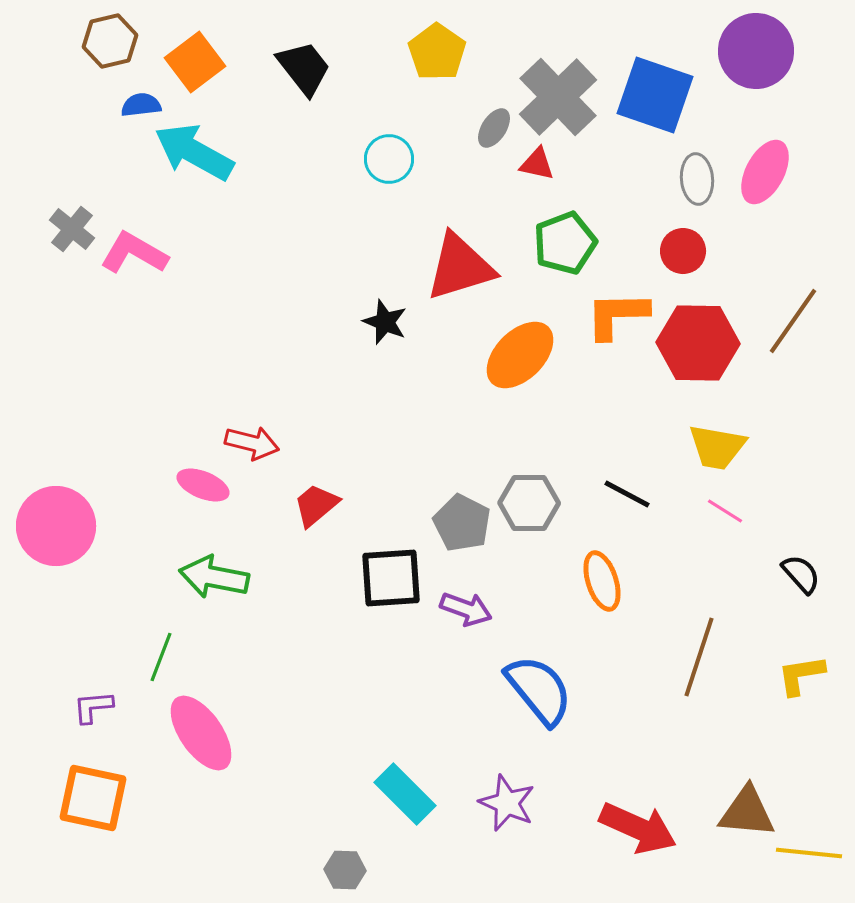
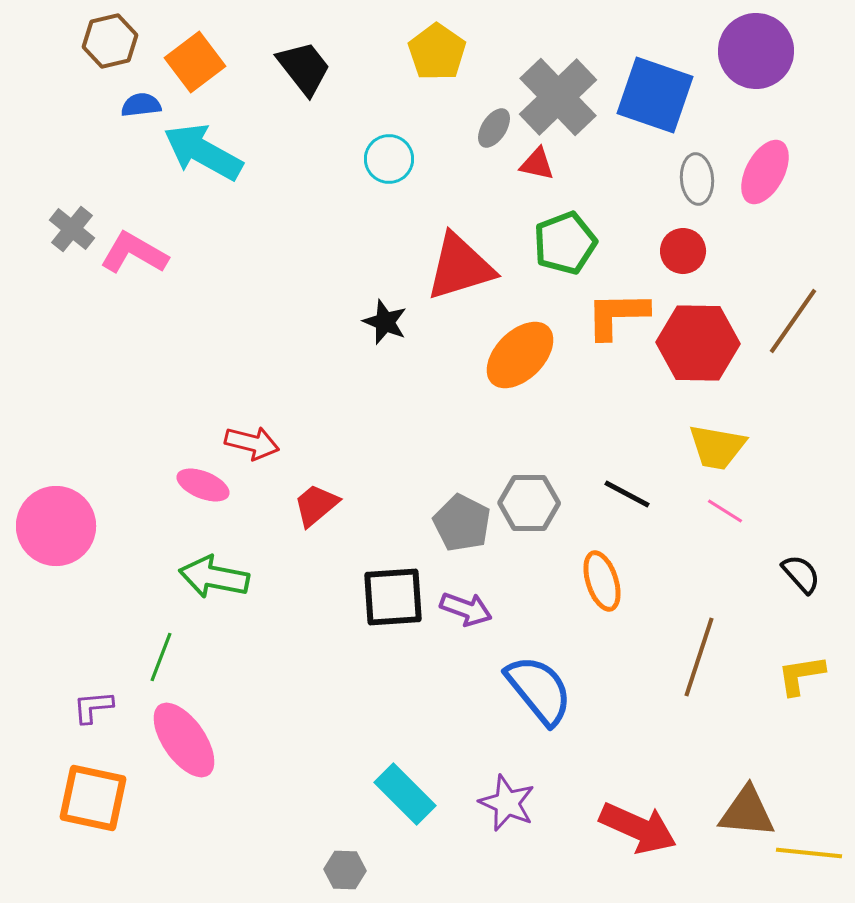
cyan arrow at (194, 152): moved 9 px right
black square at (391, 578): moved 2 px right, 19 px down
pink ellipse at (201, 733): moved 17 px left, 7 px down
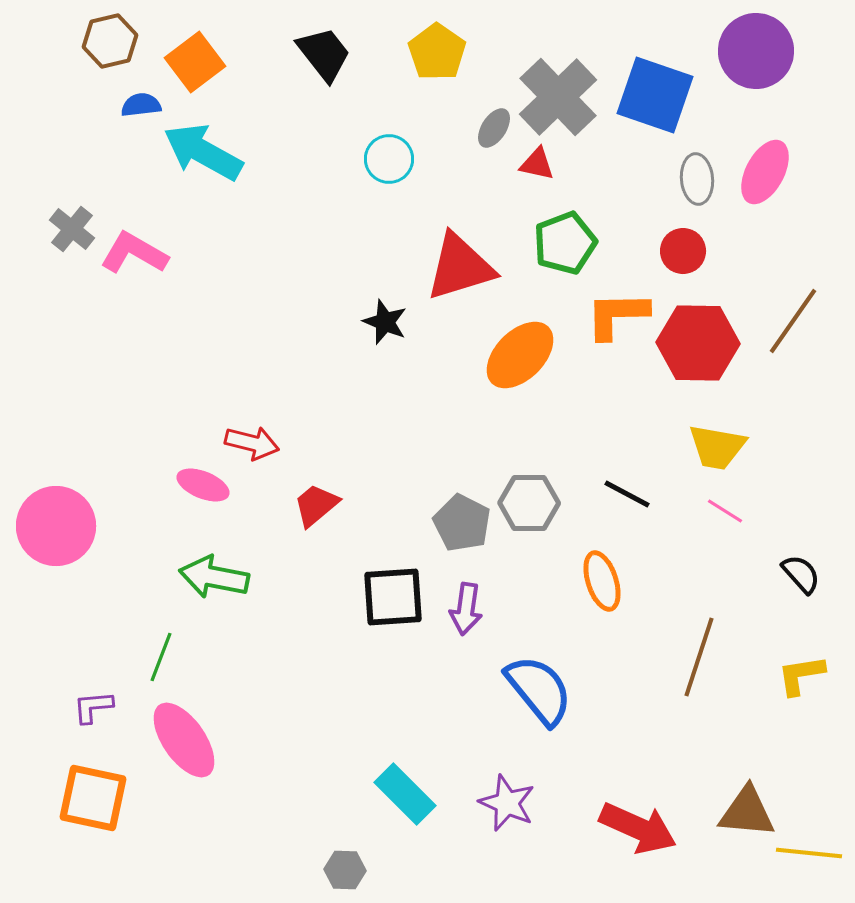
black trapezoid at (304, 68): moved 20 px right, 14 px up
purple arrow at (466, 609): rotated 78 degrees clockwise
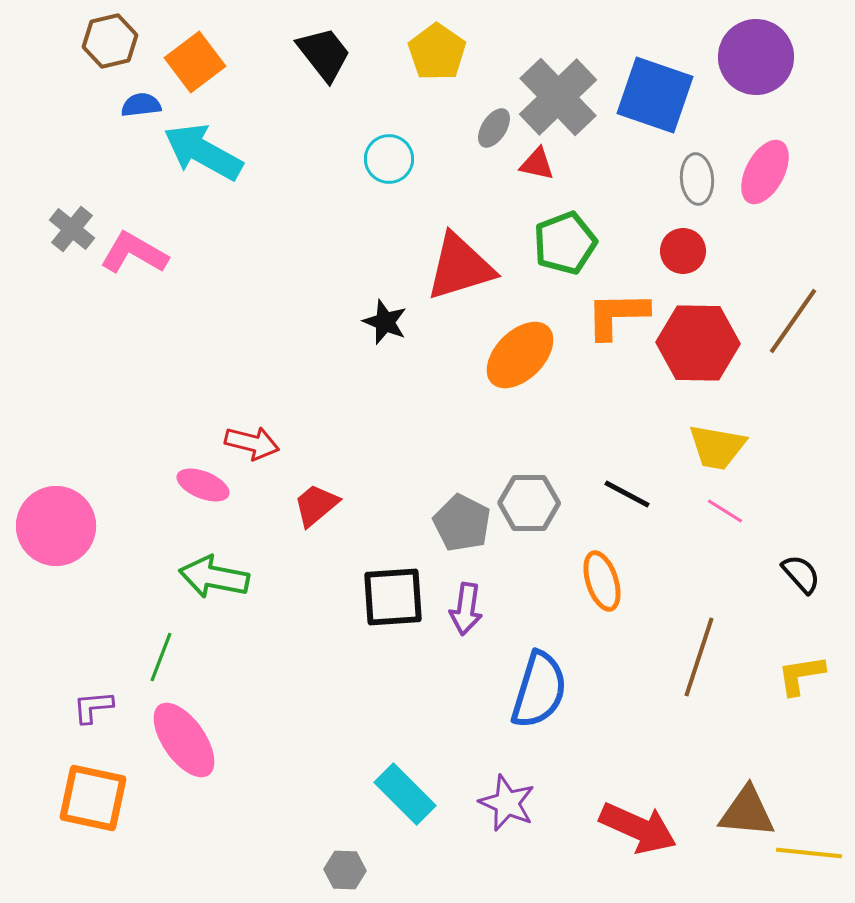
purple circle at (756, 51): moved 6 px down
blue semicircle at (539, 690): rotated 56 degrees clockwise
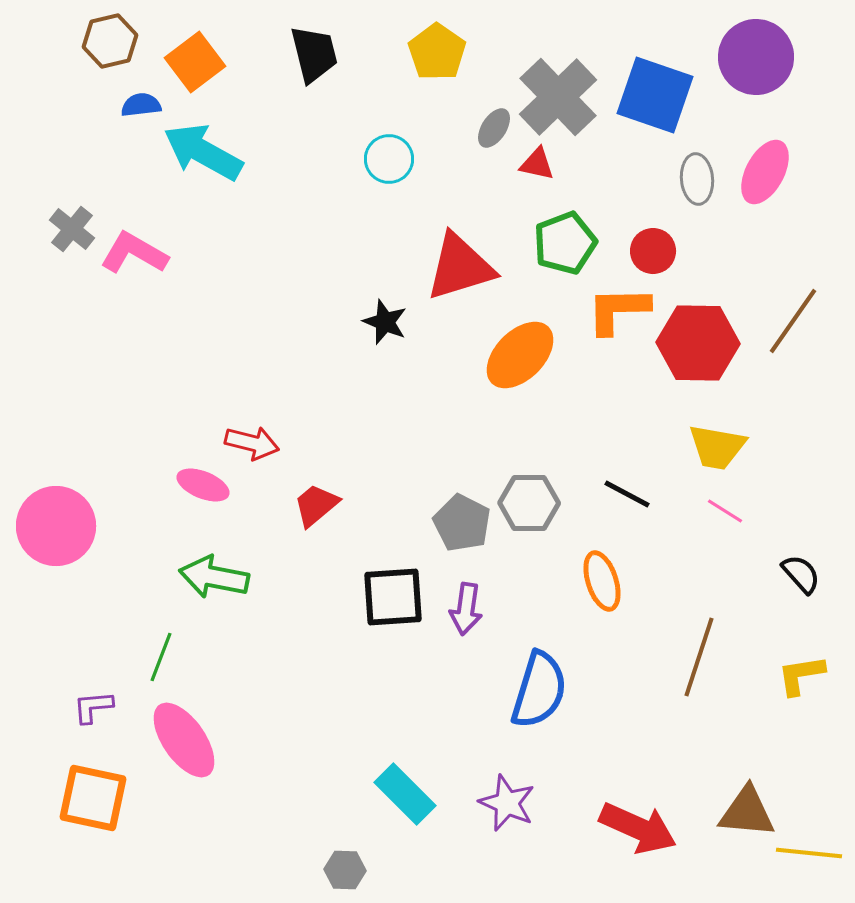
black trapezoid at (324, 54): moved 10 px left; rotated 24 degrees clockwise
red circle at (683, 251): moved 30 px left
orange L-shape at (617, 315): moved 1 px right, 5 px up
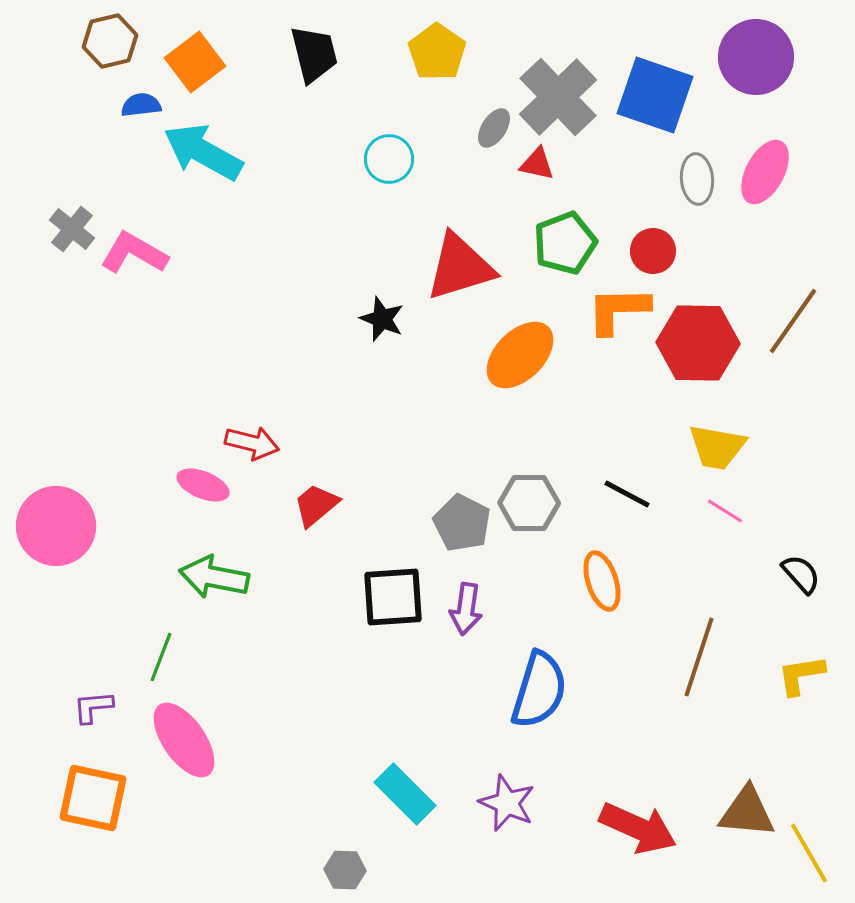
black star at (385, 322): moved 3 px left, 3 px up
yellow line at (809, 853): rotated 54 degrees clockwise
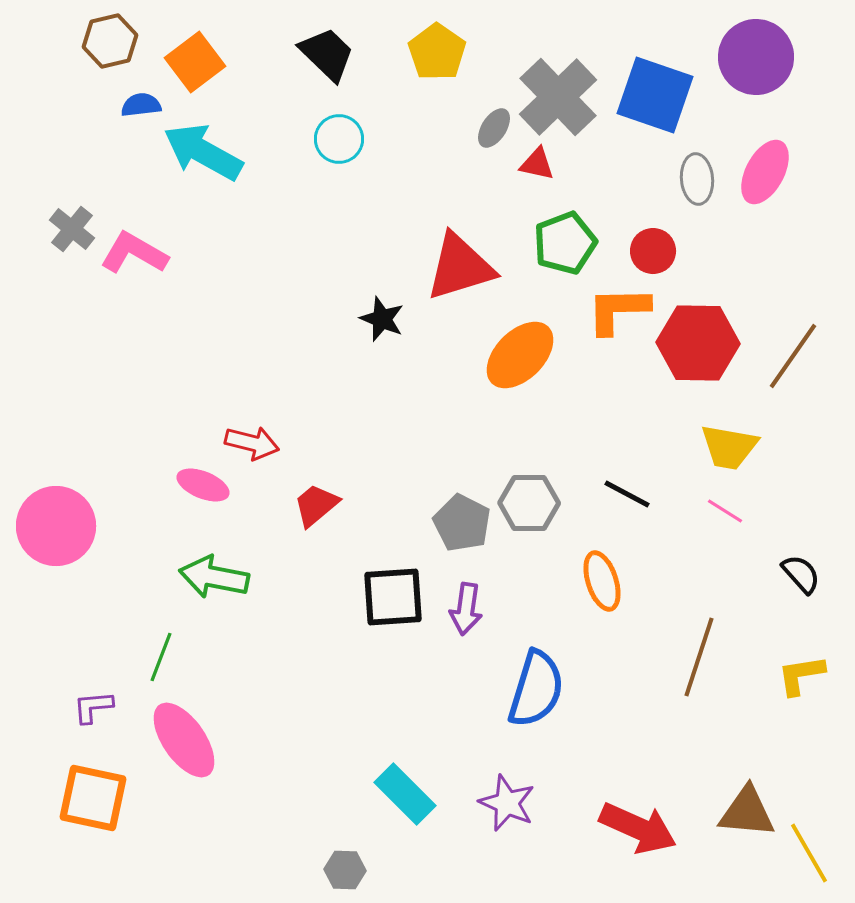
black trapezoid at (314, 54): moved 13 px right; rotated 32 degrees counterclockwise
cyan circle at (389, 159): moved 50 px left, 20 px up
brown line at (793, 321): moved 35 px down
yellow trapezoid at (717, 447): moved 12 px right
blue semicircle at (539, 690): moved 3 px left, 1 px up
